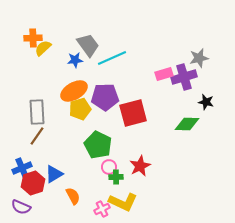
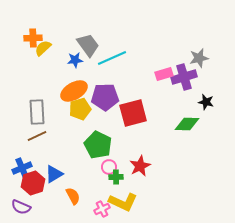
brown line: rotated 30 degrees clockwise
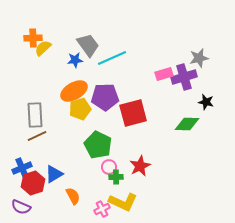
gray rectangle: moved 2 px left, 3 px down
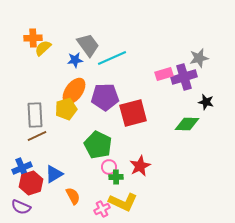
orange ellipse: rotated 24 degrees counterclockwise
yellow pentagon: moved 14 px left
red hexagon: moved 2 px left
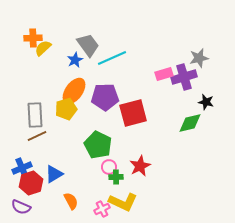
blue star: rotated 21 degrees counterclockwise
green diamond: moved 3 px right, 1 px up; rotated 15 degrees counterclockwise
orange semicircle: moved 2 px left, 5 px down
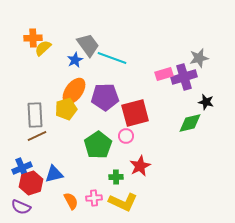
cyan line: rotated 44 degrees clockwise
red square: moved 2 px right
green pentagon: rotated 12 degrees clockwise
pink circle: moved 17 px right, 31 px up
blue triangle: rotated 18 degrees clockwise
pink cross: moved 8 px left, 11 px up; rotated 21 degrees clockwise
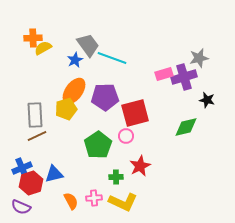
yellow semicircle: rotated 12 degrees clockwise
black star: moved 1 px right, 2 px up
green diamond: moved 4 px left, 4 px down
